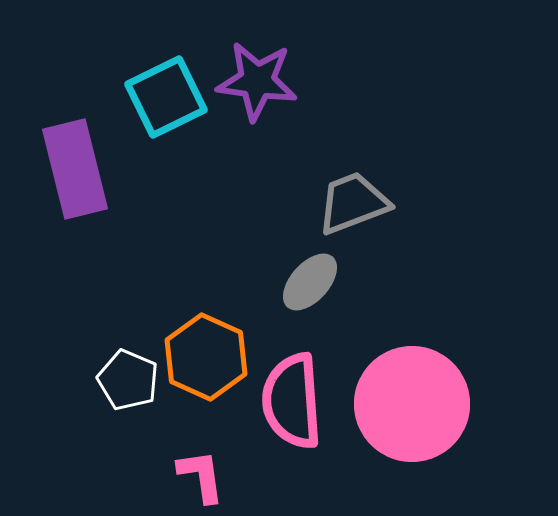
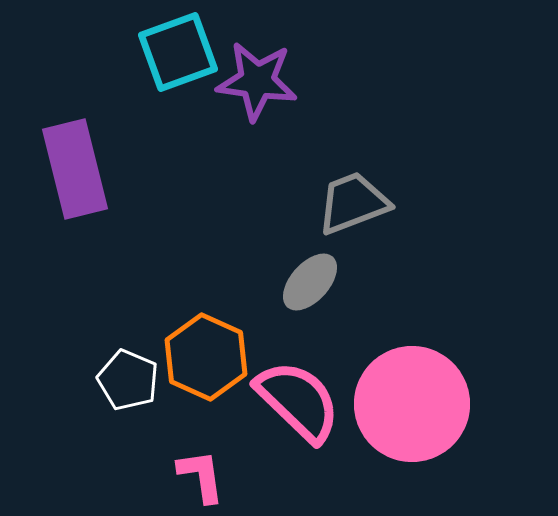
cyan square: moved 12 px right, 45 px up; rotated 6 degrees clockwise
pink semicircle: moved 6 px right; rotated 138 degrees clockwise
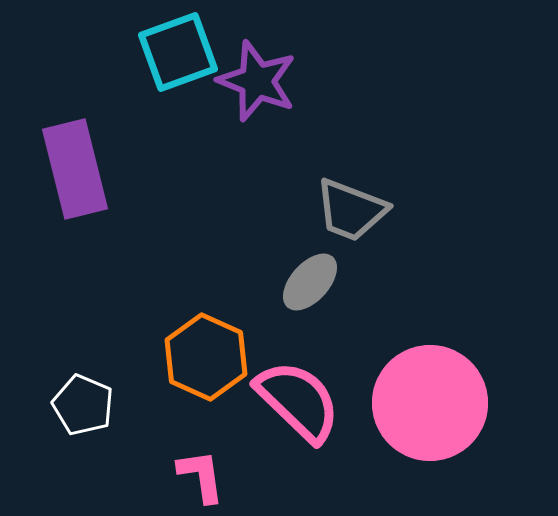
purple star: rotated 14 degrees clockwise
gray trapezoid: moved 2 px left, 7 px down; rotated 138 degrees counterclockwise
white pentagon: moved 45 px left, 25 px down
pink circle: moved 18 px right, 1 px up
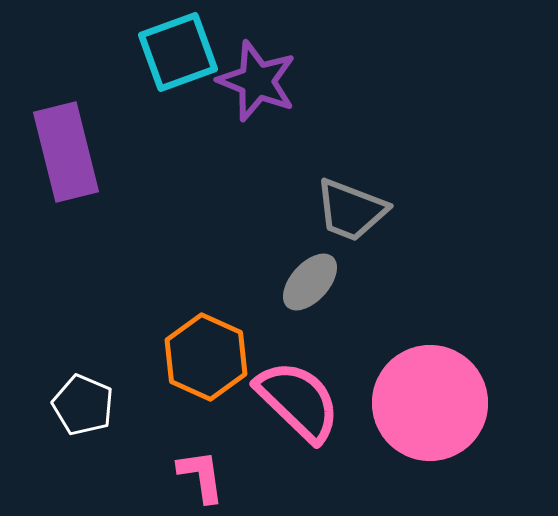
purple rectangle: moved 9 px left, 17 px up
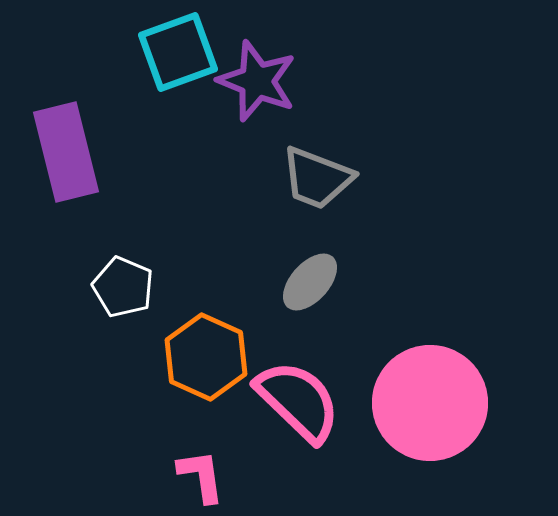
gray trapezoid: moved 34 px left, 32 px up
white pentagon: moved 40 px right, 118 px up
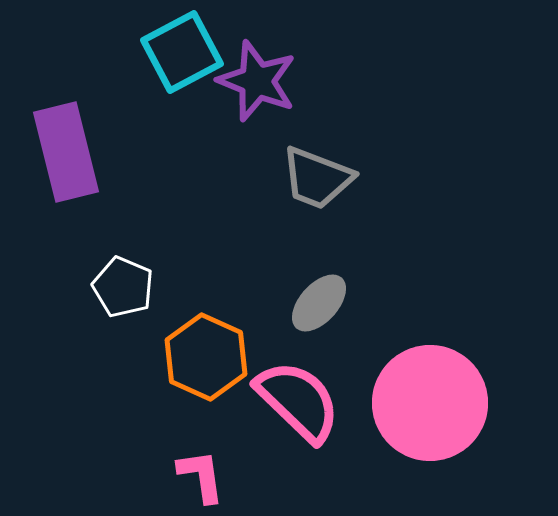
cyan square: moved 4 px right; rotated 8 degrees counterclockwise
gray ellipse: moved 9 px right, 21 px down
